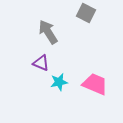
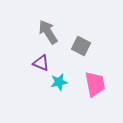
gray square: moved 5 px left, 33 px down
pink trapezoid: rotated 56 degrees clockwise
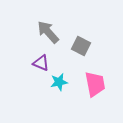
gray arrow: rotated 10 degrees counterclockwise
